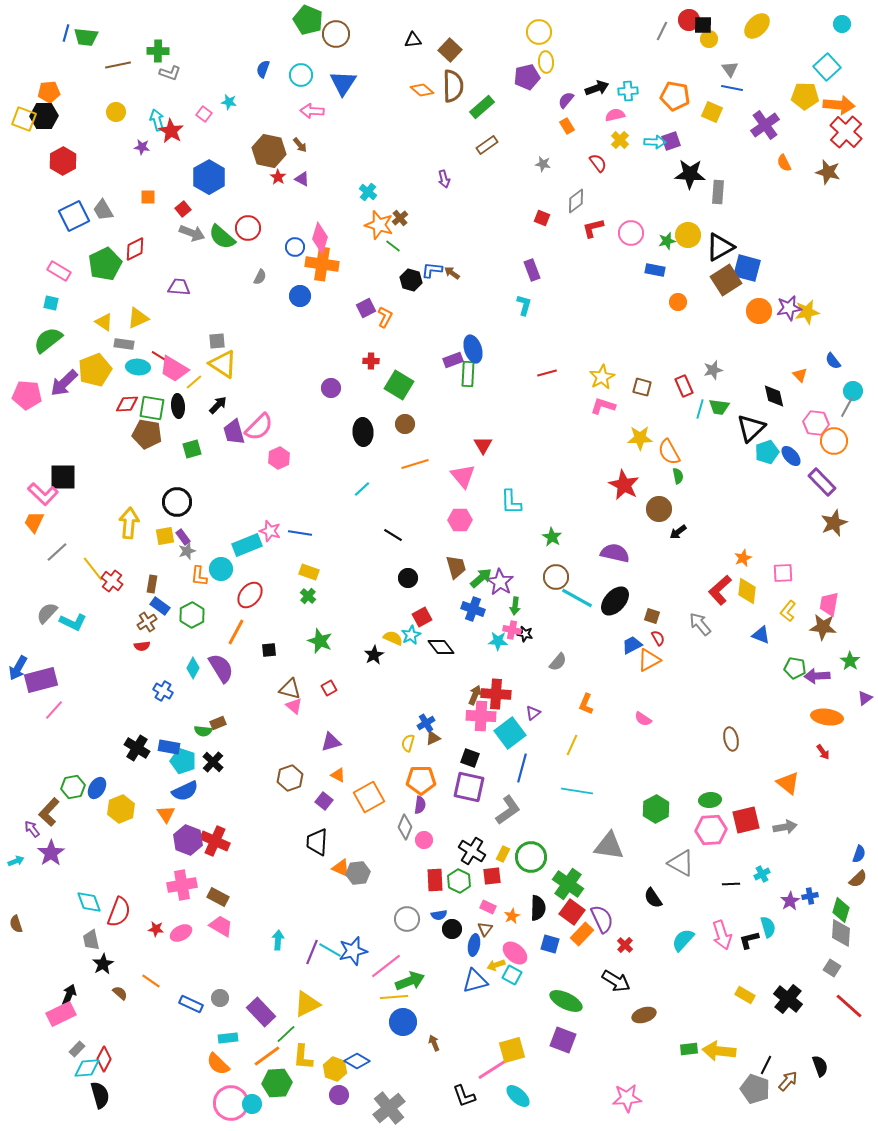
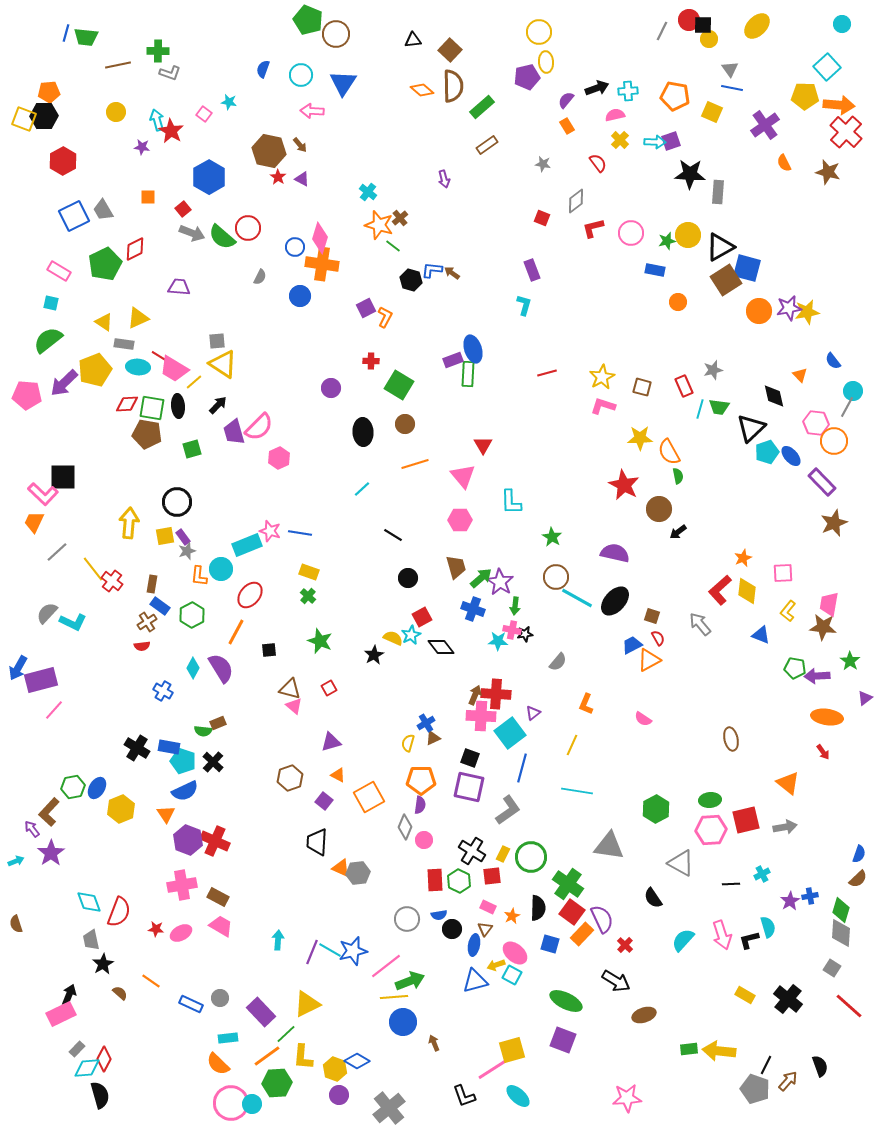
black star at (525, 634): rotated 21 degrees counterclockwise
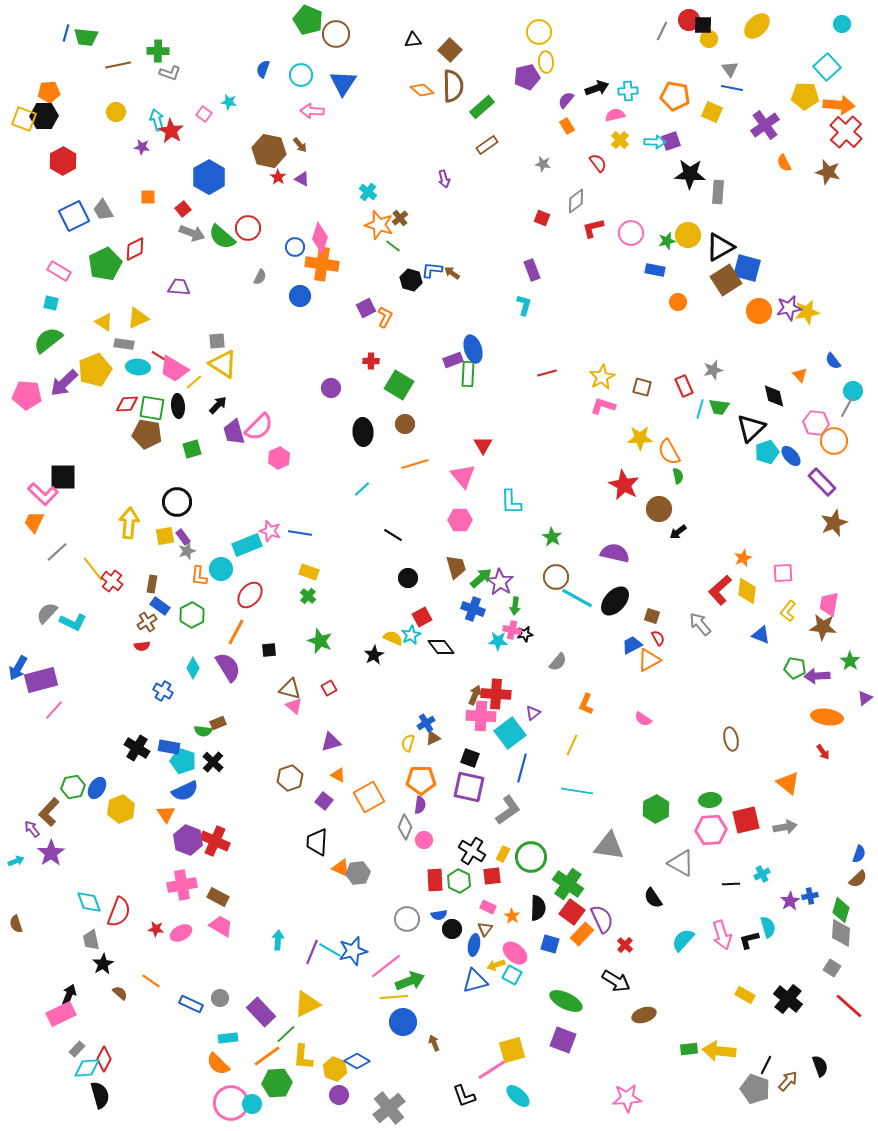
purple semicircle at (221, 668): moved 7 px right, 1 px up
orange star at (512, 916): rotated 14 degrees counterclockwise
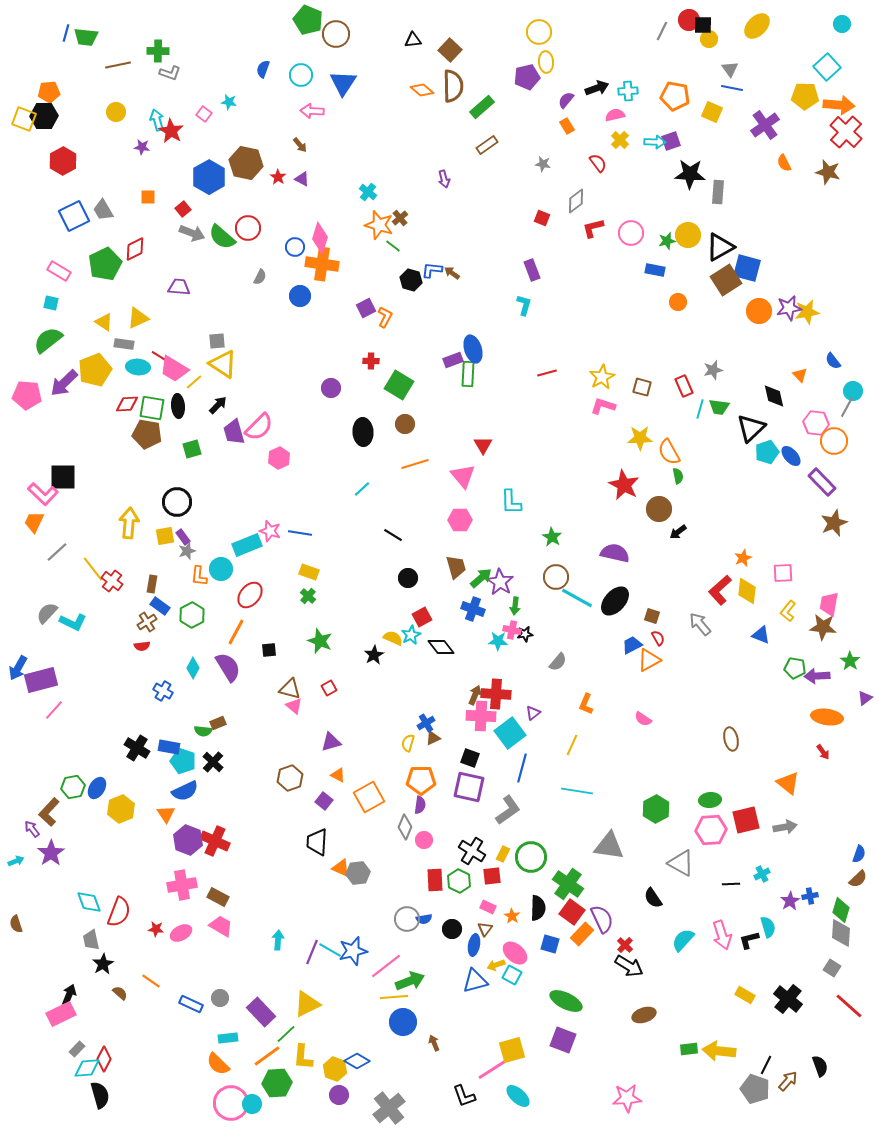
brown hexagon at (269, 151): moved 23 px left, 12 px down
blue semicircle at (439, 915): moved 15 px left, 4 px down
black arrow at (616, 981): moved 13 px right, 15 px up
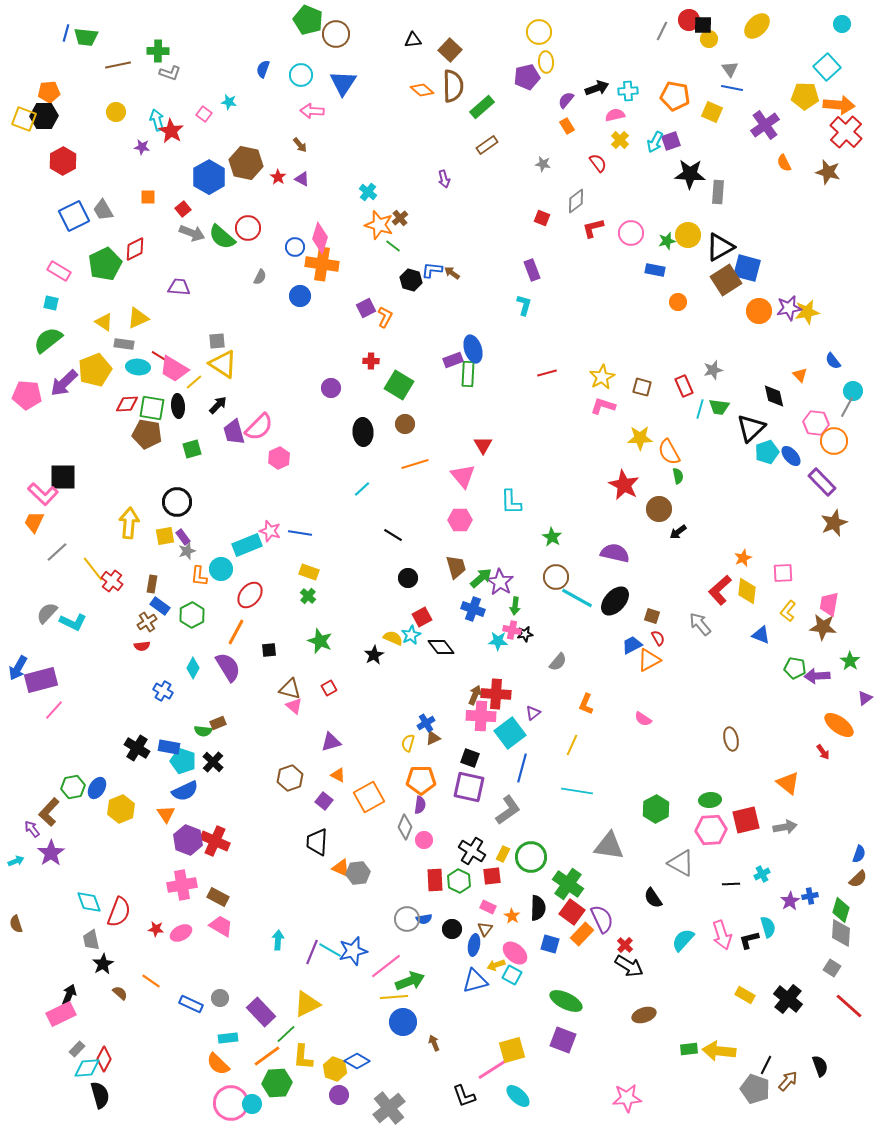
cyan arrow at (655, 142): rotated 115 degrees clockwise
orange ellipse at (827, 717): moved 12 px right, 8 px down; rotated 28 degrees clockwise
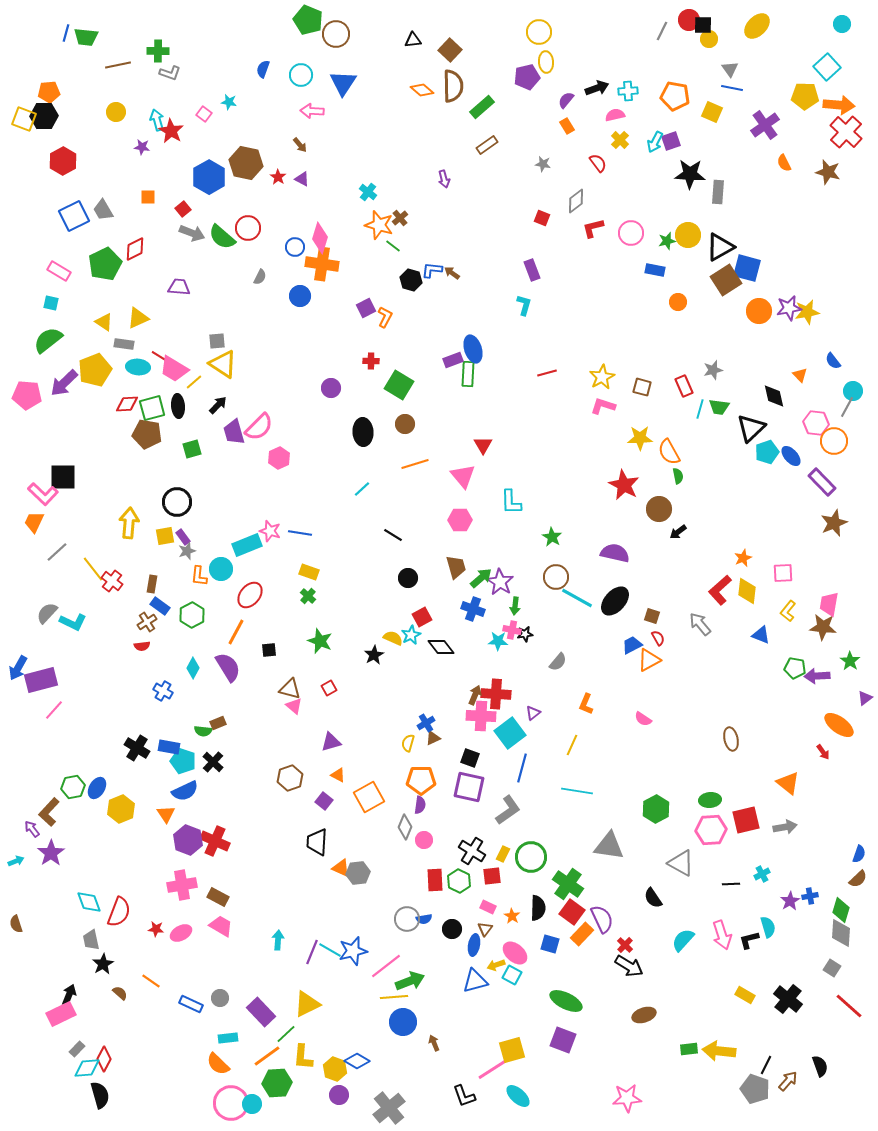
green square at (152, 408): rotated 24 degrees counterclockwise
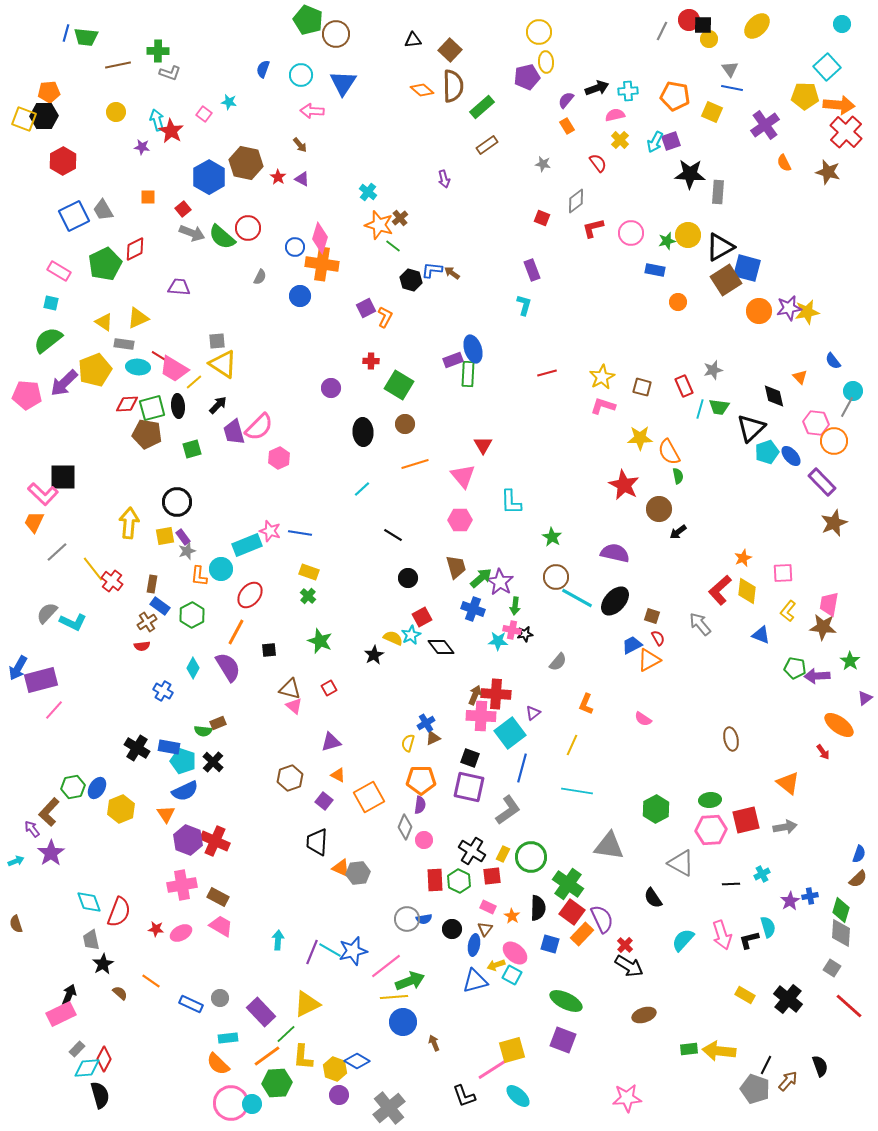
orange triangle at (800, 375): moved 2 px down
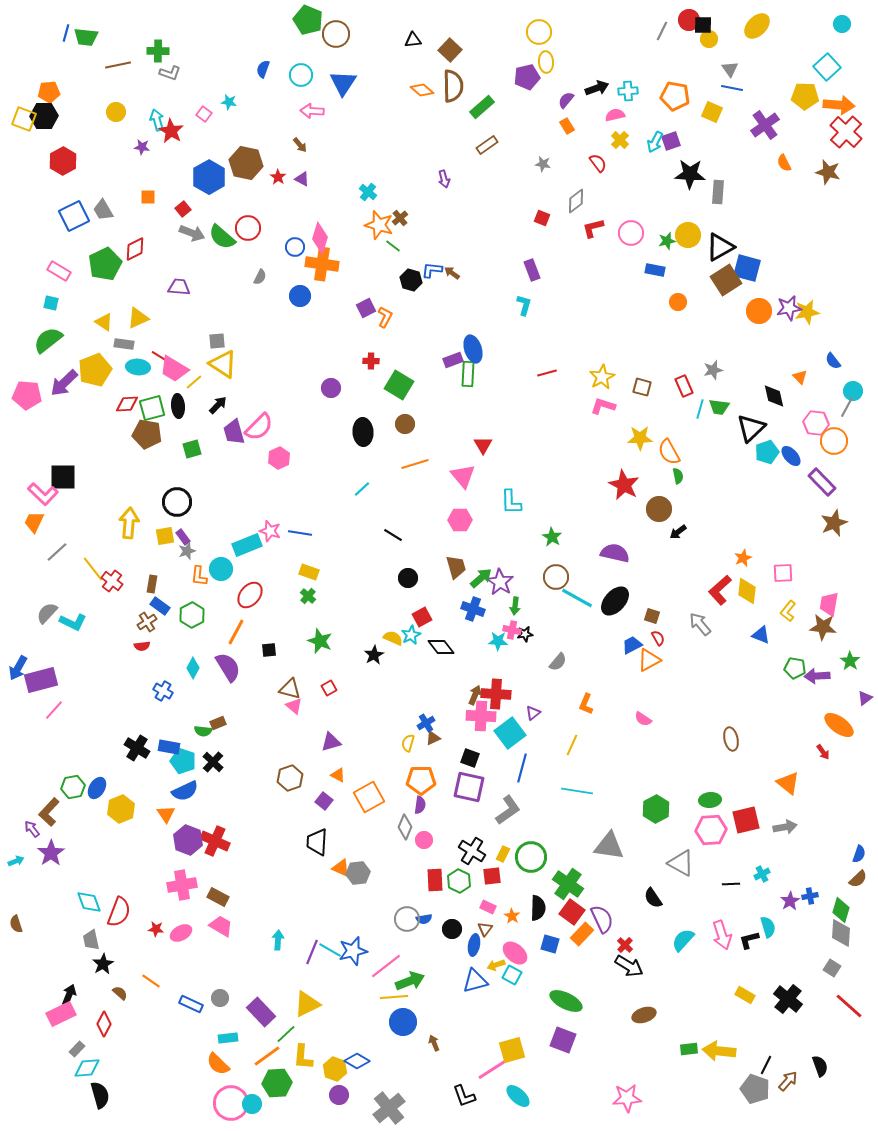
red diamond at (104, 1059): moved 35 px up
